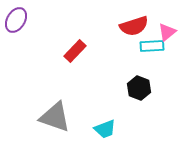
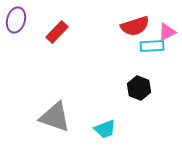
purple ellipse: rotated 15 degrees counterclockwise
red semicircle: moved 1 px right
pink triangle: rotated 12 degrees clockwise
red rectangle: moved 18 px left, 19 px up
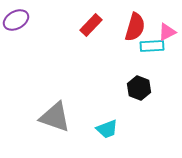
purple ellipse: rotated 45 degrees clockwise
red semicircle: moved 1 px down; rotated 56 degrees counterclockwise
red rectangle: moved 34 px right, 7 px up
cyan trapezoid: moved 2 px right
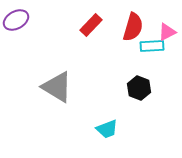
red semicircle: moved 2 px left
gray triangle: moved 2 px right, 30 px up; rotated 12 degrees clockwise
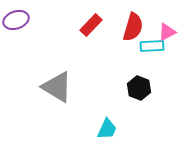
purple ellipse: rotated 10 degrees clockwise
cyan trapezoid: rotated 45 degrees counterclockwise
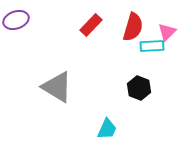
pink triangle: rotated 18 degrees counterclockwise
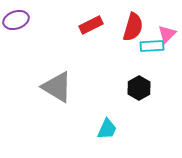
red rectangle: rotated 20 degrees clockwise
pink triangle: moved 2 px down
black hexagon: rotated 10 degrees clockwise
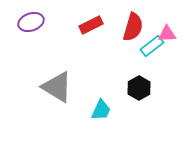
purple ellipse: moved 15 px right, 2 px down
pink triangle: rotated 42 degrees clockwise
cyan rectangle: rotated 35 degrees counterclockwise
cyan trapezoid: moved 6 px left, 19 px up
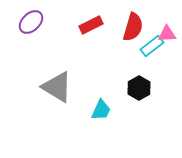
purple ellipse: rotated 25 degrees counterclockwise
